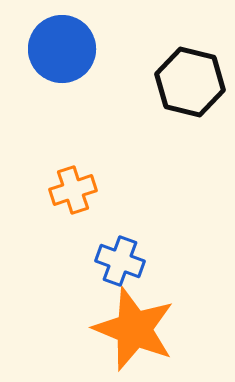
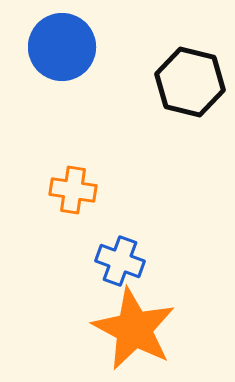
blue circle: moved 2 px up
orange cross: rotated 27 degrees clockwise
orange star: rotated 6 degrees clockwise
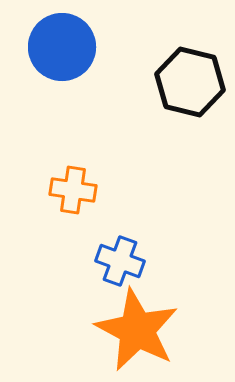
orange star: moved 3 px right, 1 px down
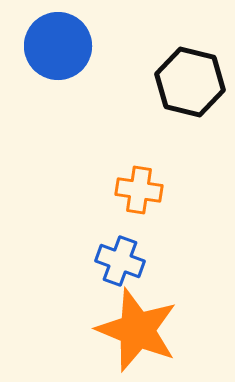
blue circle: moved 4 px left, 1 px up
orange cross: moved 66 px right
orange star: rotated 6 degrees counterclockwise
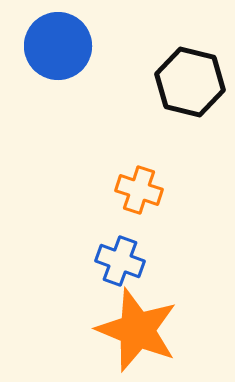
orange cross: rotated 9 degrees clockwise
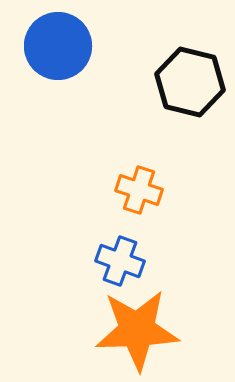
orange star: rotated 24 degrees counterclockwise
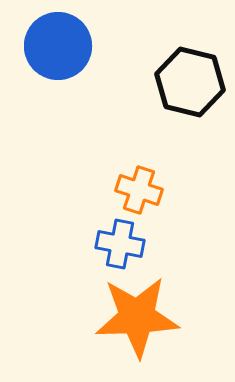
blue cross: moved 17 px up; rotated 9 degrees counterclockwise
orange star: moved 13 px up
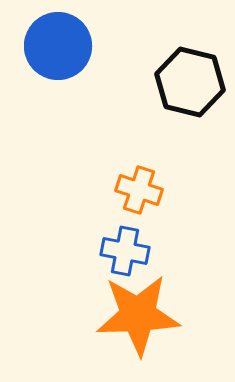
blue cross: moved 5 px right, 7 px down
orange star: moved 1 px right, 2 px up
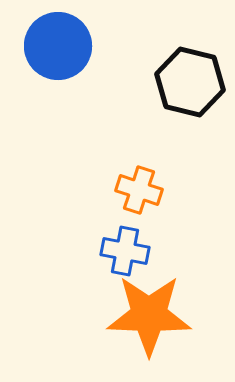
orange star: moved 11 px right; rotated 4 degrees clockwise
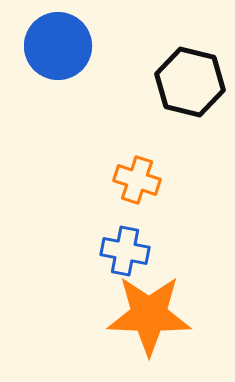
orange cross: moved 2 px left, 10 px up
